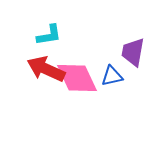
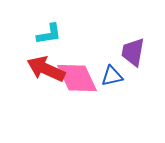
cyan L-shape: moved 1 px up
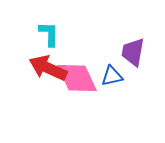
cyan L-shape: rotated 80 degrees counterclockwise
red arrow: moved 2 px right, 1 px up
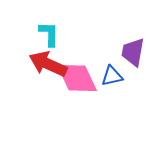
red arrow: moved 4 px up
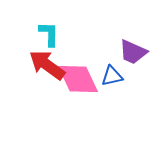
purple trapezoid: rotated 76 degrees counterclockwise
red arrow: moved 1 px left, 1 px down; rotated 12 degrees clockwise
pink diamond: moved 1 px right, 1 px down
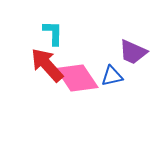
cyan L-shape: moved 4 px right, 1 px up
red arrow: rotated 12 degrees clockwise
pink diamond: moved 1 px left, 1 px up; rotated 9 degrees counterclockwise
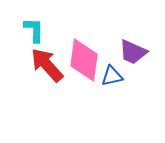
cyan L-shape: moved 19 px left, 3 px up
pink diamond: moved 7 px right, 18 px up; rotated 42 degrees clockwise
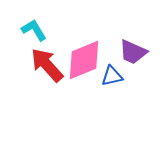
cyan L-shape: rotated 32 degrees counterclockwise
pink diamond: rotated 60 degrees clockwise
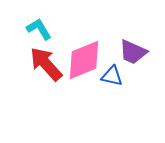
cyan L-shape: moved 5 px right, 1 px up
red arrow: moved 1 px left, 1 px up
blue triangle: rotated 25 degrees clockwise
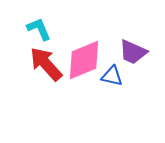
cyan L-shape: rotated 8 degrees clockwise
